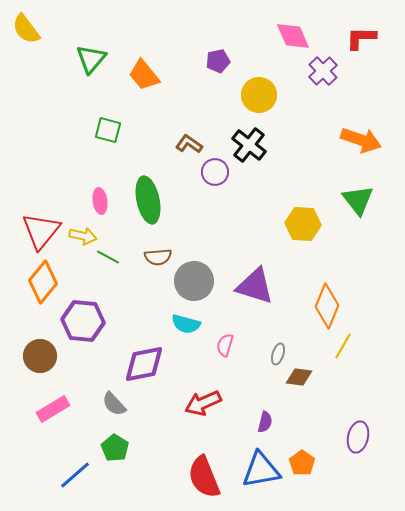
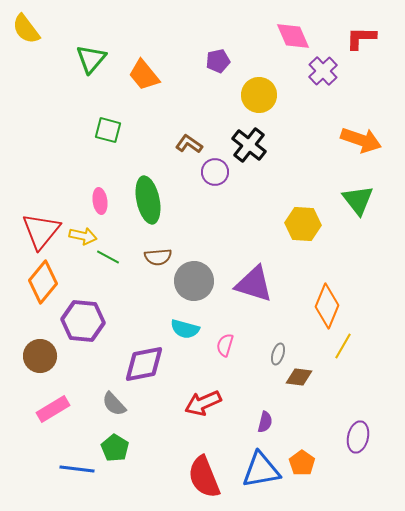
purple triangle at (255, 286): moved 1 px left, 2 px up
cyan semicircle at (186, 324): moved 1 px left, 5 px down
blue line at (75, 475): moved 2 px right, 6 px up; rotated 48 degrees clockwise
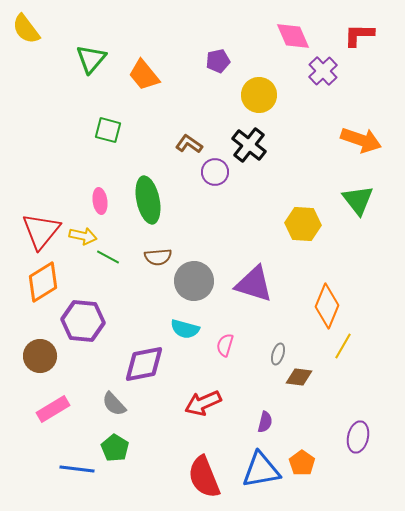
red L-shape at (361, 38): moved 2 px left, 3 px up
orange diamond at (43, 282): rotated 18 degrees clockwise
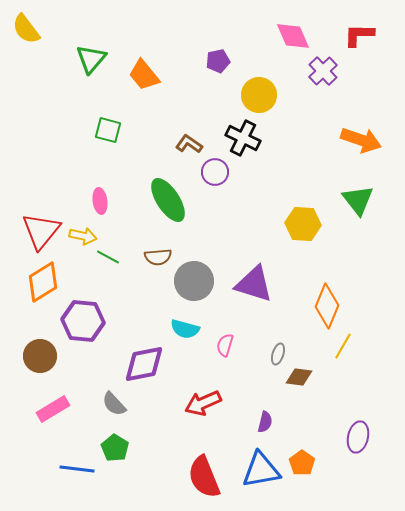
black cross at (249, 145): moved 6 px left, 7 px up; rotated 12 degrees counterclockwise
green ellipse at (148, 200): moved 20 px right; rotated 21 degrees counterclockwise
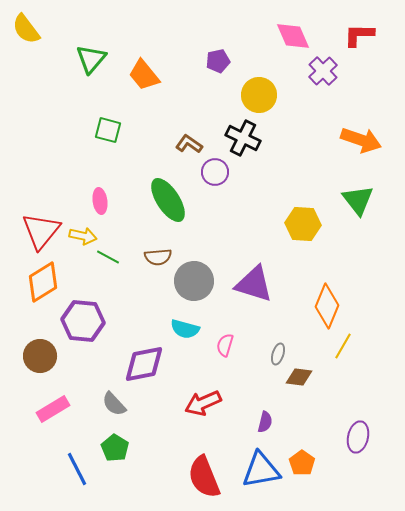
blue line at (77, 469): rotated 56 degrees clockwise
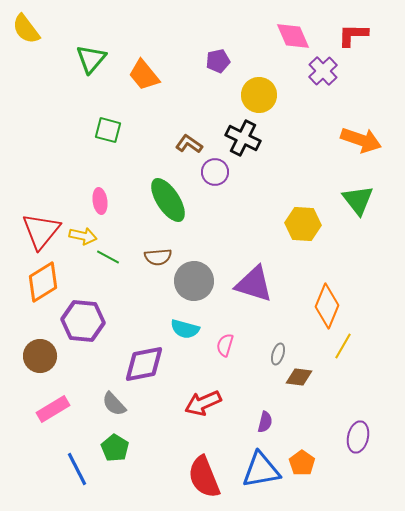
red L-shape at (359, 35): moved 6 px left
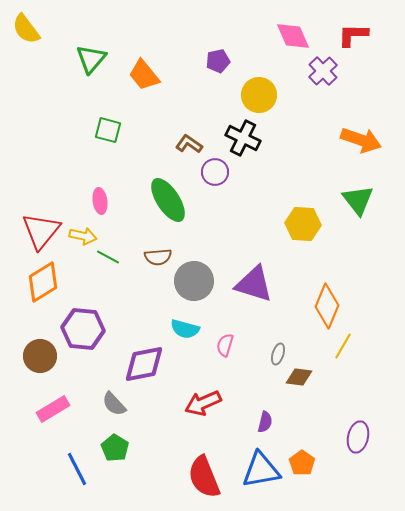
purple hexagon at (83, 321): moved 8 px down
